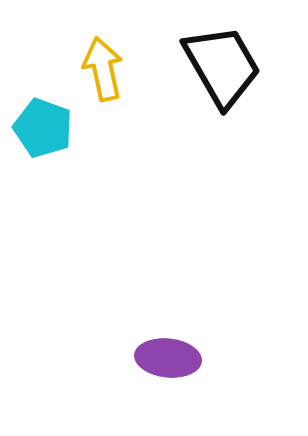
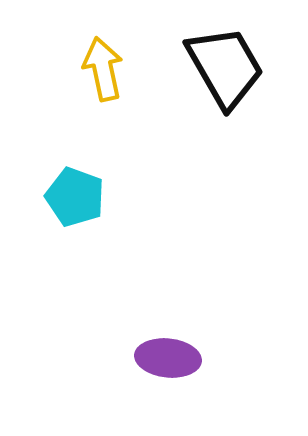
black trapezoid: moved 3 px right, 1 px down
cyan pentagon: moved 32 px right, 69 px down
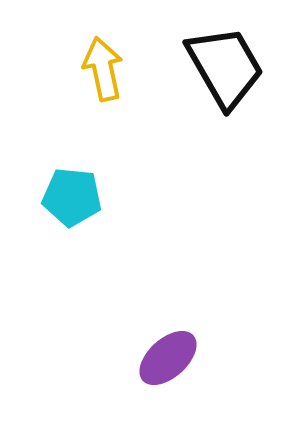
cyan pentagon: moved 3 px left; rotated 14 degrees counterclockwise
purple ellipse: rotated 48 degrees counterclockwise
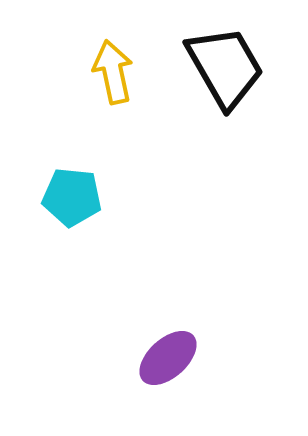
yellow arrow: moved 10 px right, 3 px down
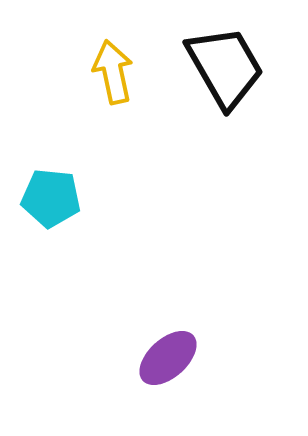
cyan pentagon: moved 21 px left, 1 px down
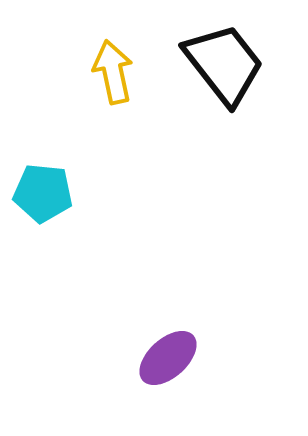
black trapezoid: moved 1 px left, 3 px up; rotated 8 degrees counterclockwise
cyan pentagon: moved 8 px left, 5 px up
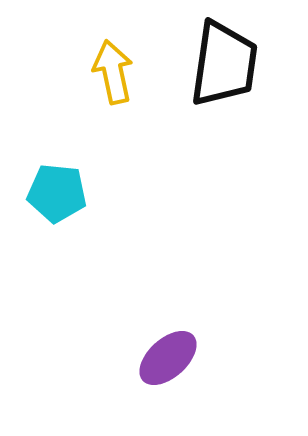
black trapezoid: rotated 46 degrees clockwise
cyan pentagon: moved 14 px right
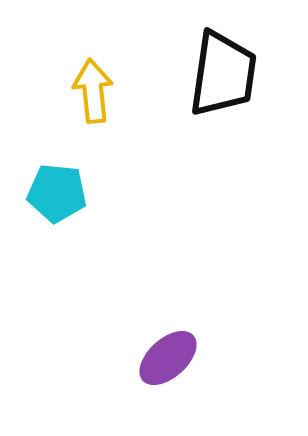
black trapezoid: moved 1 px left, 10 px down
yellow arrow: moved 20 px left, 19 px down; rotated 6 degrees clockwise
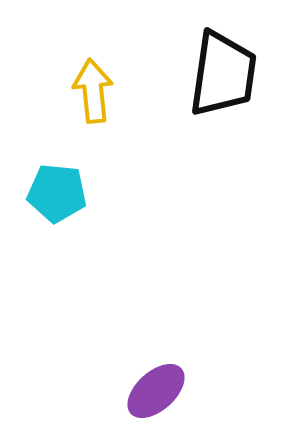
purple ellipse: moved 12 px left, 33 px down
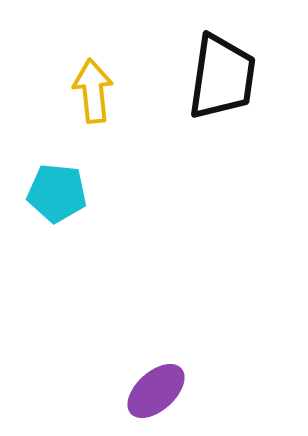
black trapezoid: moved 1 px left, 3 px down
